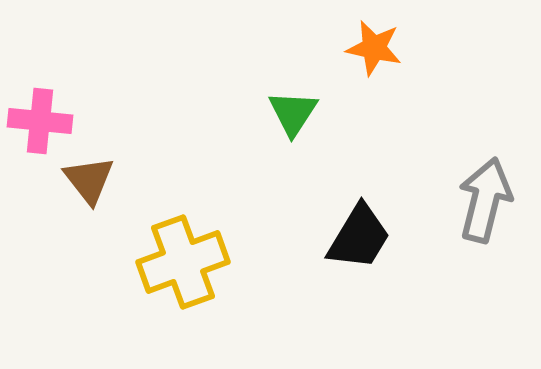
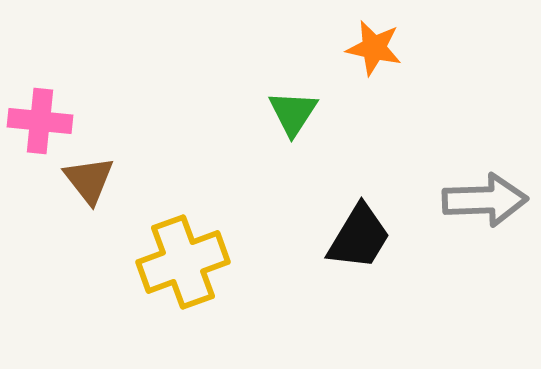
gray arrow: rotated 74 degrees clockwise
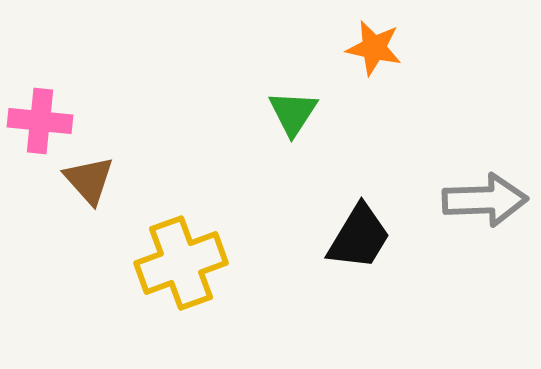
brown triangle: rotated 4 degrees counterclockwise
yellow cross: moved 2 px left, 1 px down
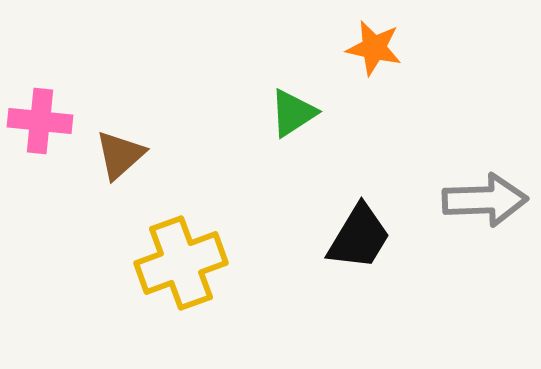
green triangle: rotated 24 degrees clockwise
brown triangle: moved 31 px right, 25 px up; rotated 30 degrees clockwise
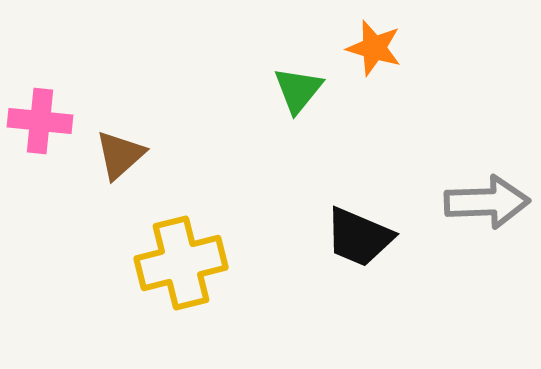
orange star: rotated 4 degrees clockwise
green triangle: moved 5 px right, 23 px up; rotated 18 degrees counterclockwise
gray arrow: moved 2 px right, 2 px down
black trapezoid: rotated 82 degrees clockwise
yellow cross: rotated 6 degrees clockwise
